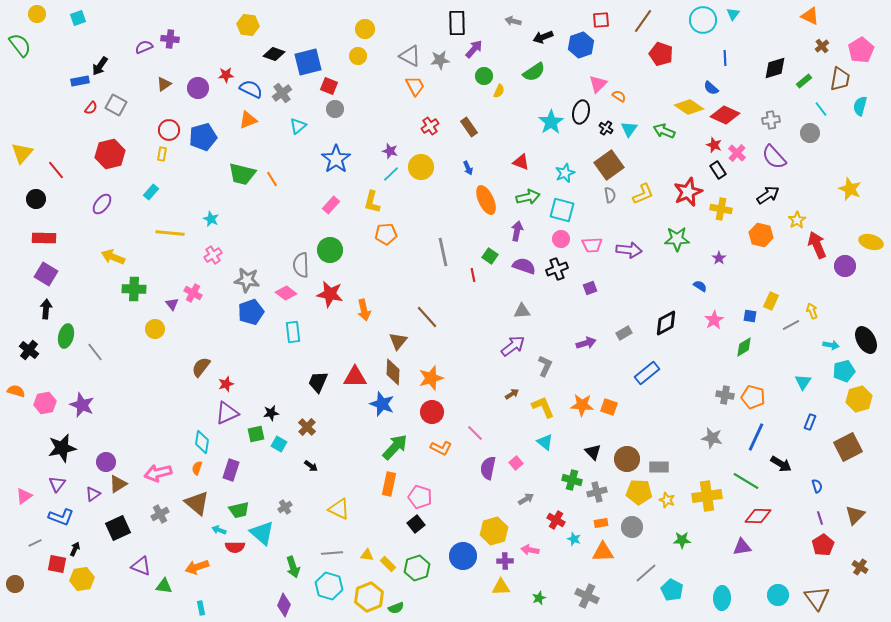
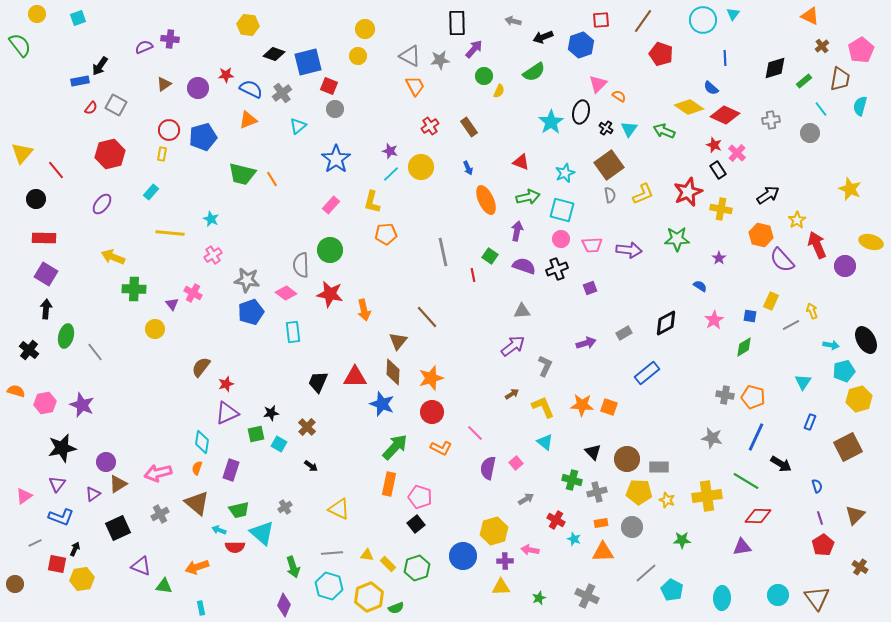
purple semicircle at (774, 157): moved 8 px right, 103 px down
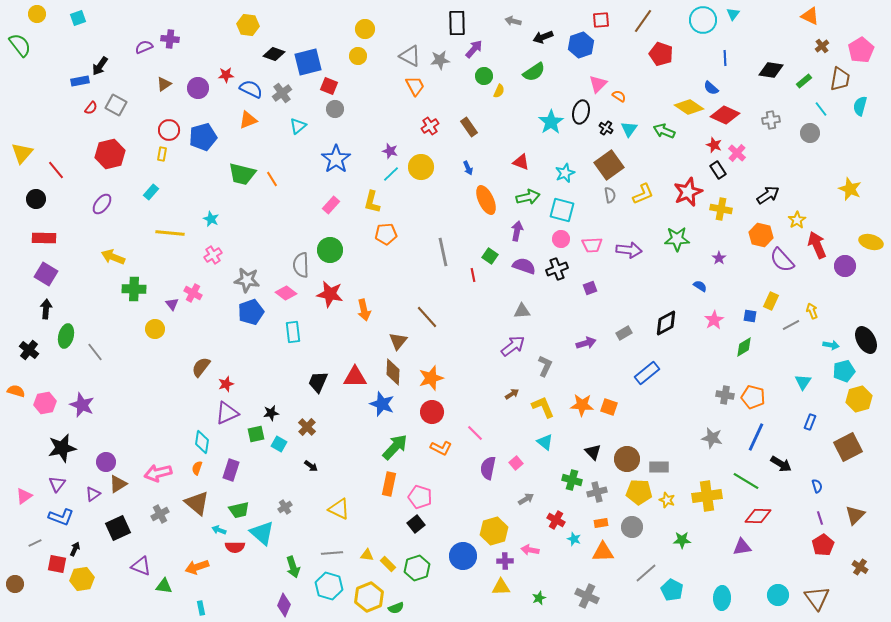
black diamond at (775, 68): moved 4 px left, 2 px down; rotated 25 degrees clockwise
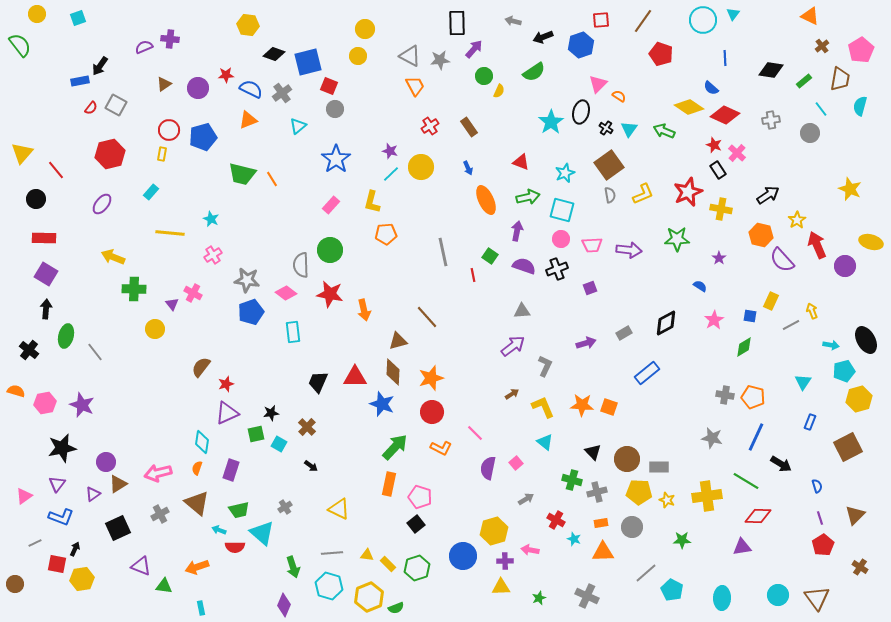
brown triangle at (398, 341): rotated 36 degrees clockwise
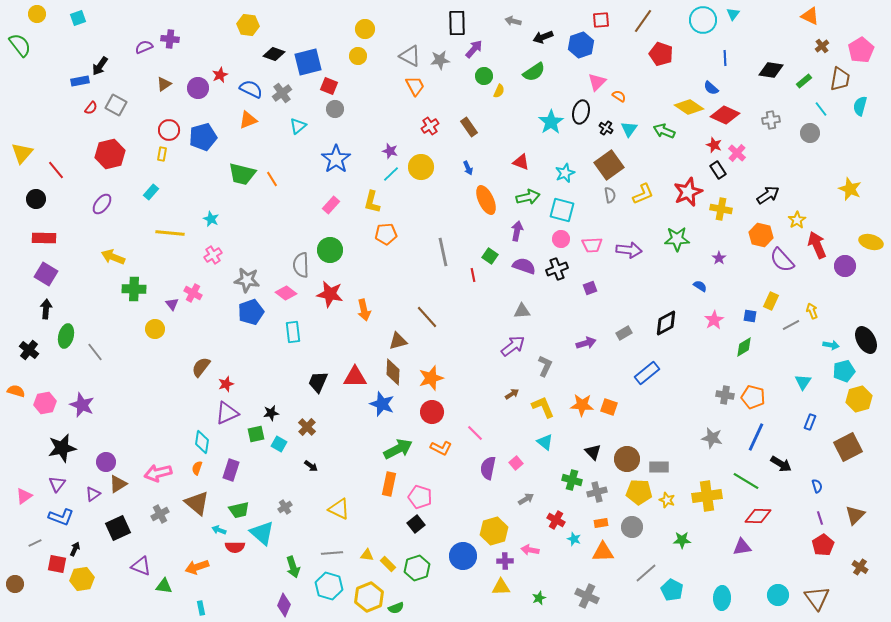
red star at (226, 75): moved 6 px left; rotated 21 degrees counterclockwise
pink triangle at (598, 84): moved 1 px left, 2 px up
green arrow at (395, 447): moved 3 px right, 2 px down; rotated 20 degrees clockwise
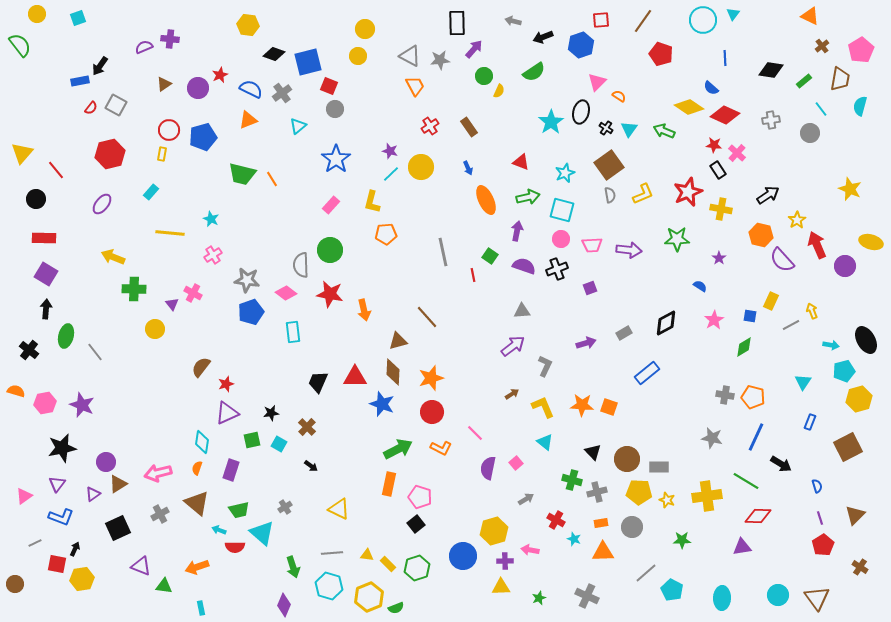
red star at (714, 145): rotated 14 degrees counterclockwise
green square at (256, 434): moved 4 px left, 6 px down
